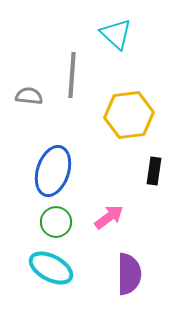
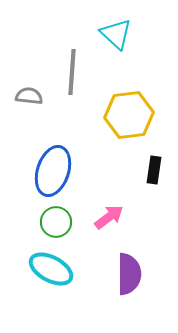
gray line: moved 3 px up
black rectangle: moved 1 px up
cyan ellipse: moved 1 px down
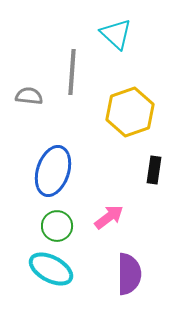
yellow hexagon: moved 1 px right, 3 px up; rotated 12 degrees counterclockwise
green circle: moved 1 px right, 4 px down
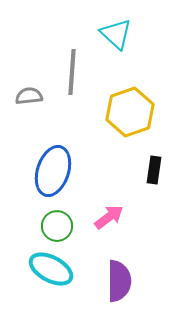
gray semicircle: rotated 12 degrees counterclockwise
purple semicircle: moved 10 px left, 7 px down
